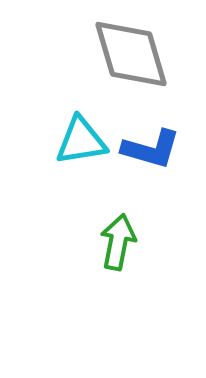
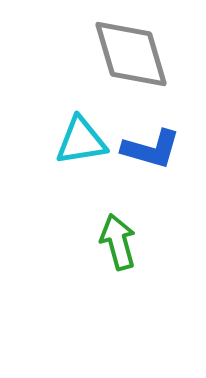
green arrow: rotated 26 degrees counterclockwise
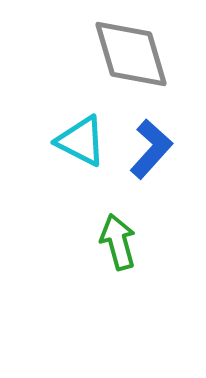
cyan triangle: rotated 36 degrees clockwise
blue L-shape: rotated 64 degrees counterclockwise
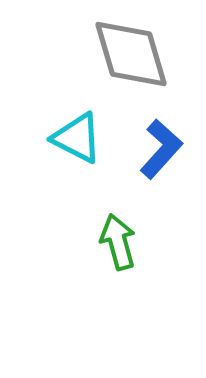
cyan triangle: moved 4 px left, 3 px up
blue L-shape: moved 10 px right
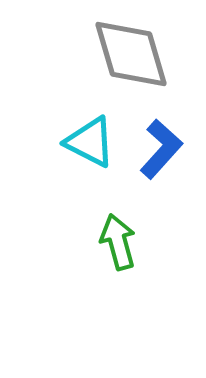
cyan triangle: moved 13 px right, 4 px down
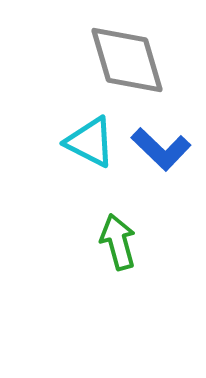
gray diamond: moved 4 px left, 6 px down
blue L-shape: rotated 92 degrees clockwise
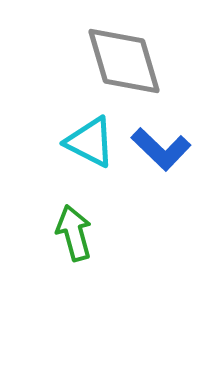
gray diamond: moved 3 px left, 1 px down
green arrow: moved 44 px left, 9 px up
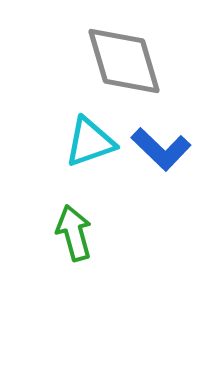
cyan triangle: rotated 46 degrees counterclockwise
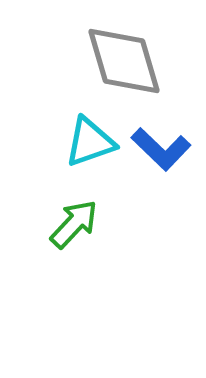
green arrow: moved 9 px up; rotated 58 degrees clockwise
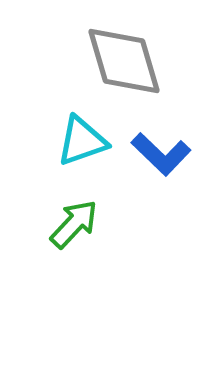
cyan triangle: moved 8 px left, 1 px up
blue L-shape: moved 5 px down
